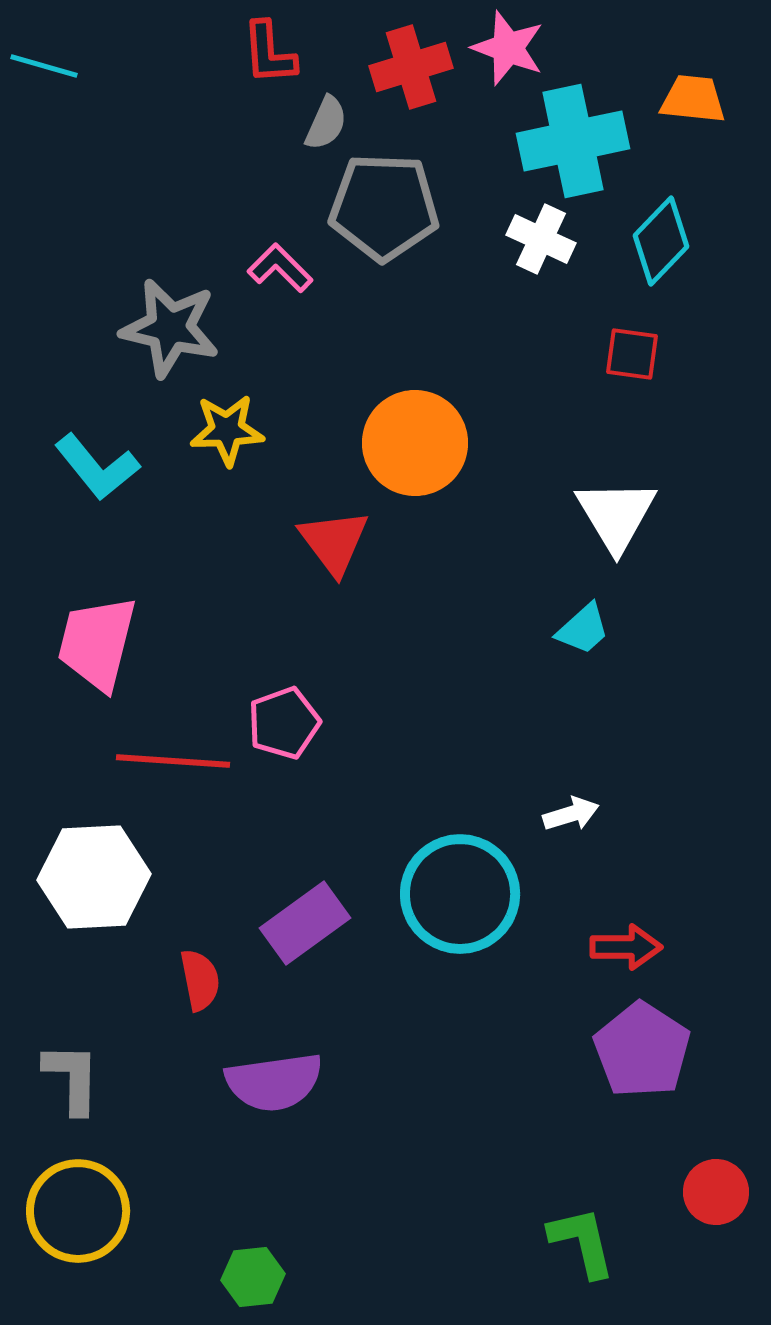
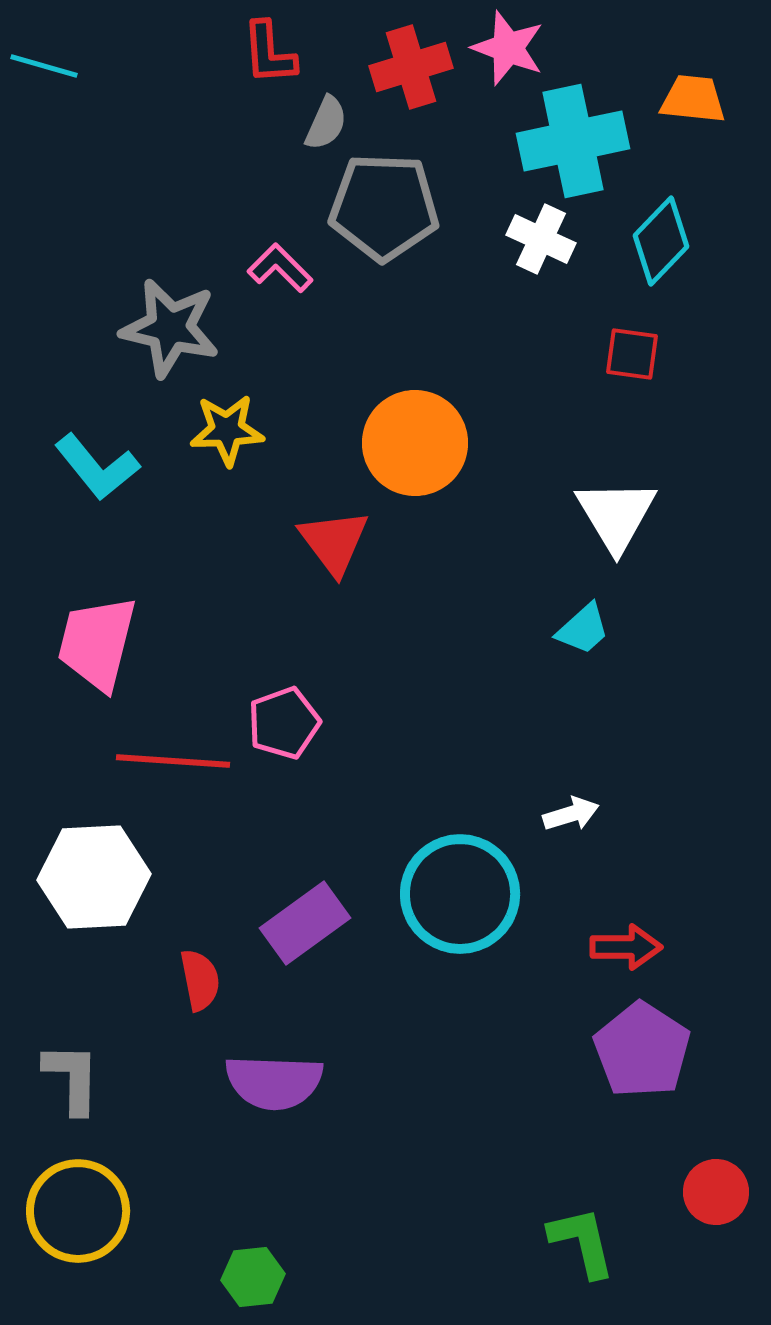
purple semicircle: rotated 10 degrees clockwise
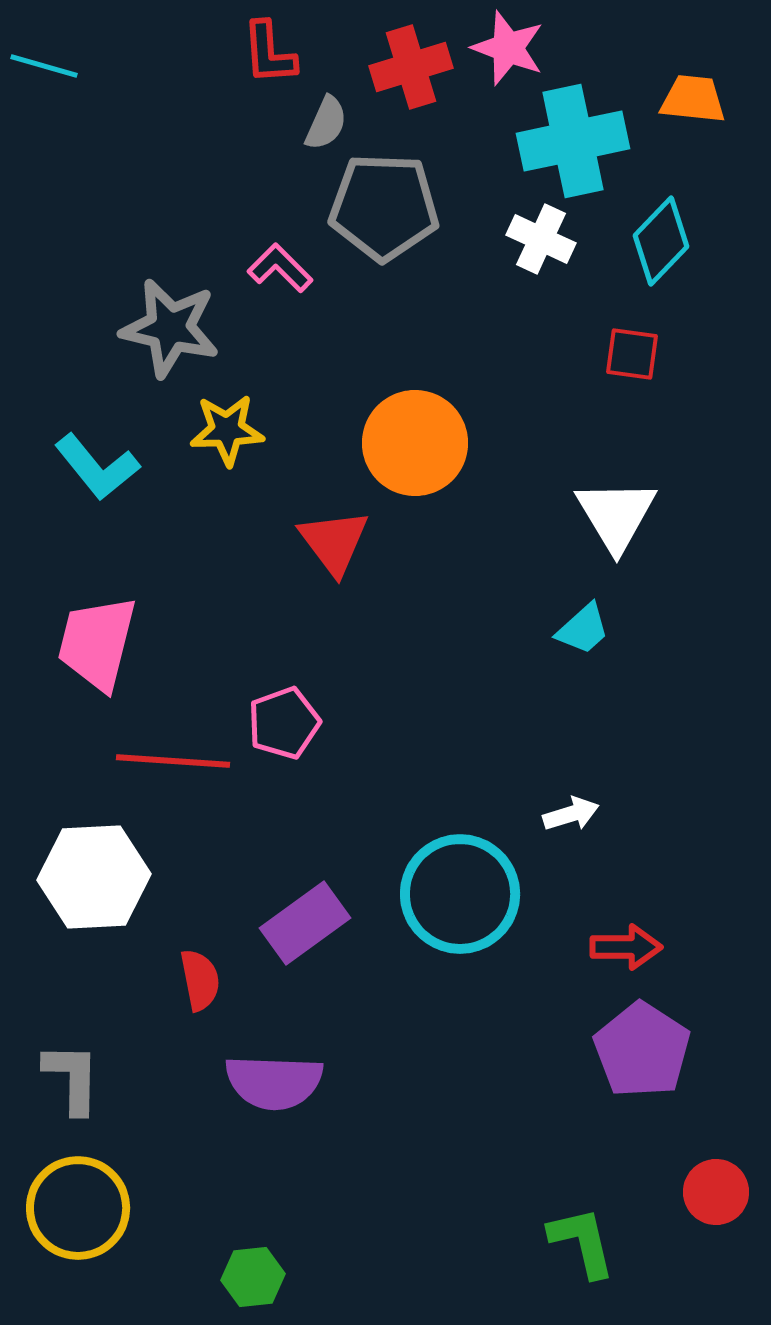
yellow circle: moved 3 px up
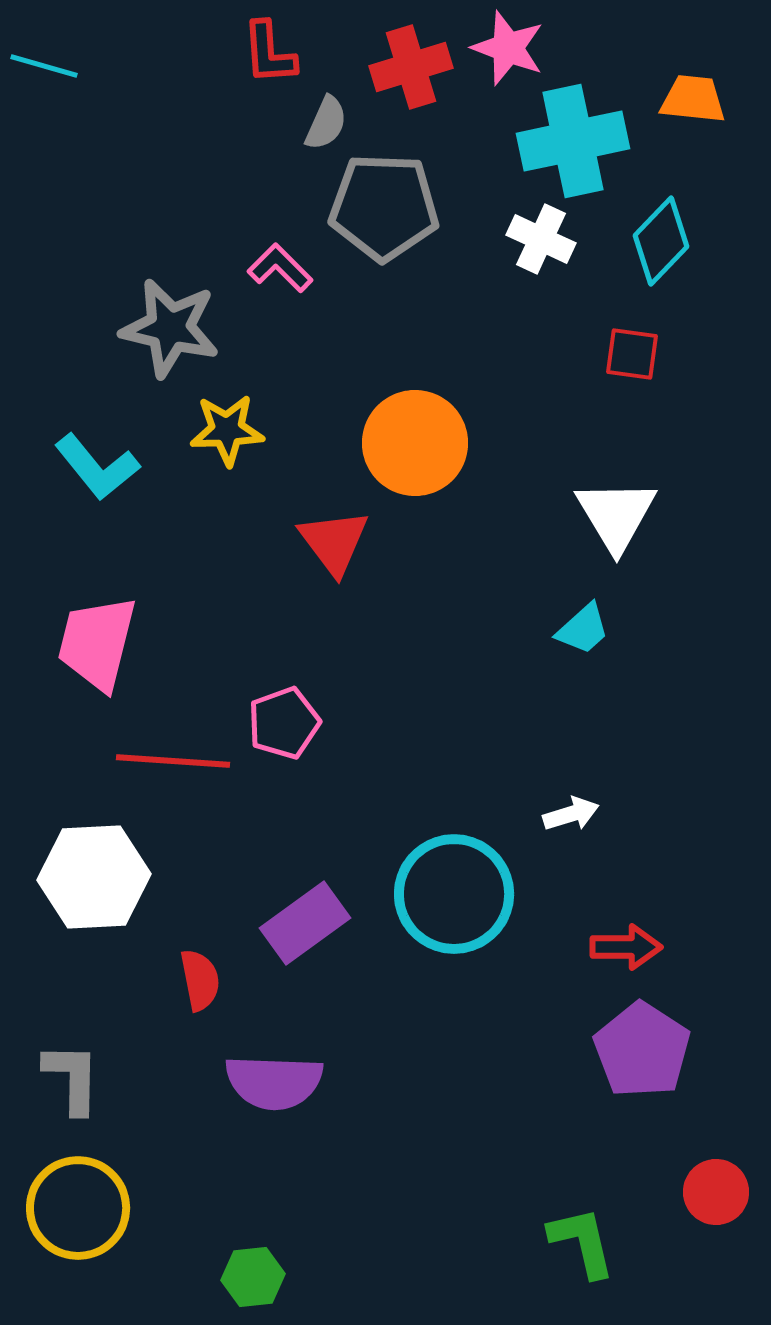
cyan circle: moved 6 px left
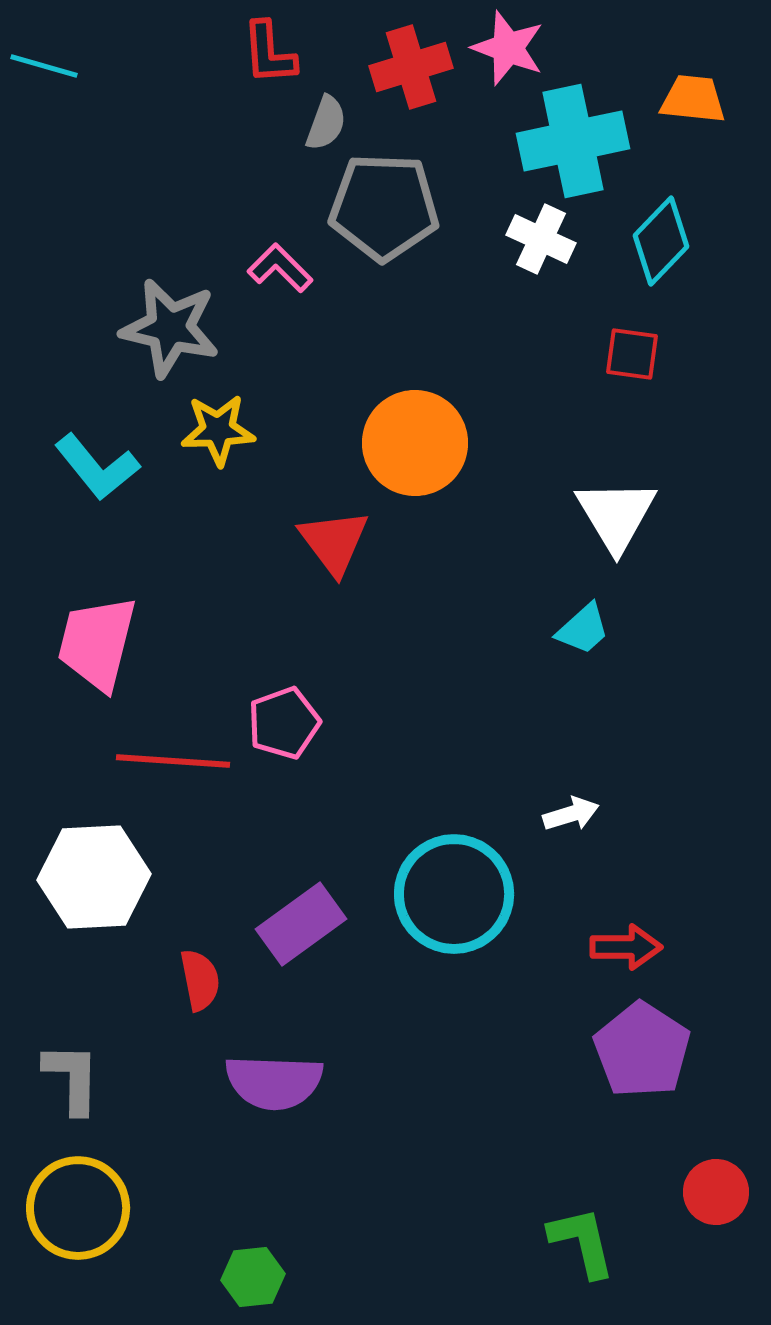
gray semicircle: rotated 4 degrees counterclockwise
yellow star: moved 9 px left
purple rectangle: moved 4 px left, 1 px down
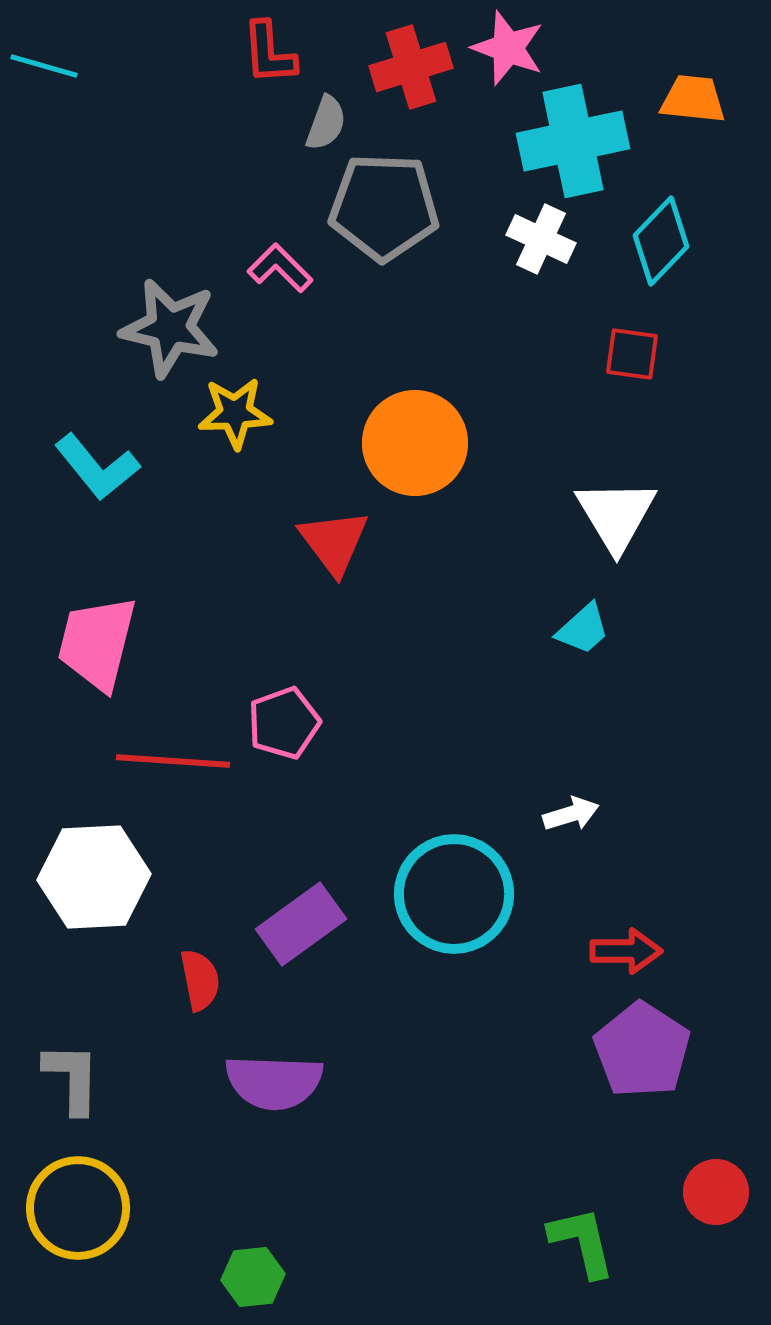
yellow star: moved 17 px right, 17 px up
red arrow: moved 4 px down
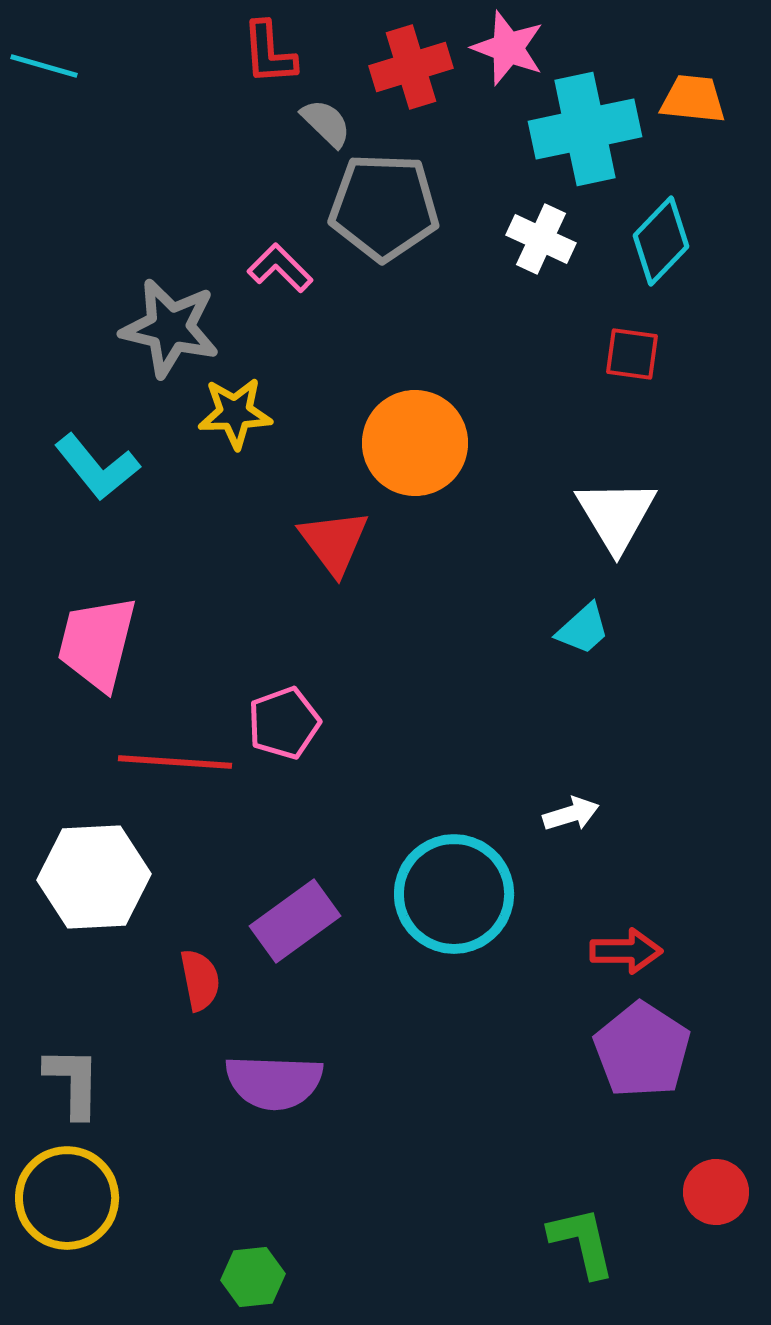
gray semicircle: rotated 66 degrees counterclockwise
cyan cross: moved 12 px right, 12 px up
red line: moved 2 px right, 1 px down
purple rectangle: moved 6 px left, 3 px up
gray L-shape: moved 1 px right, 4 px down
yellow circle: moved 11 px left, 10 px up
